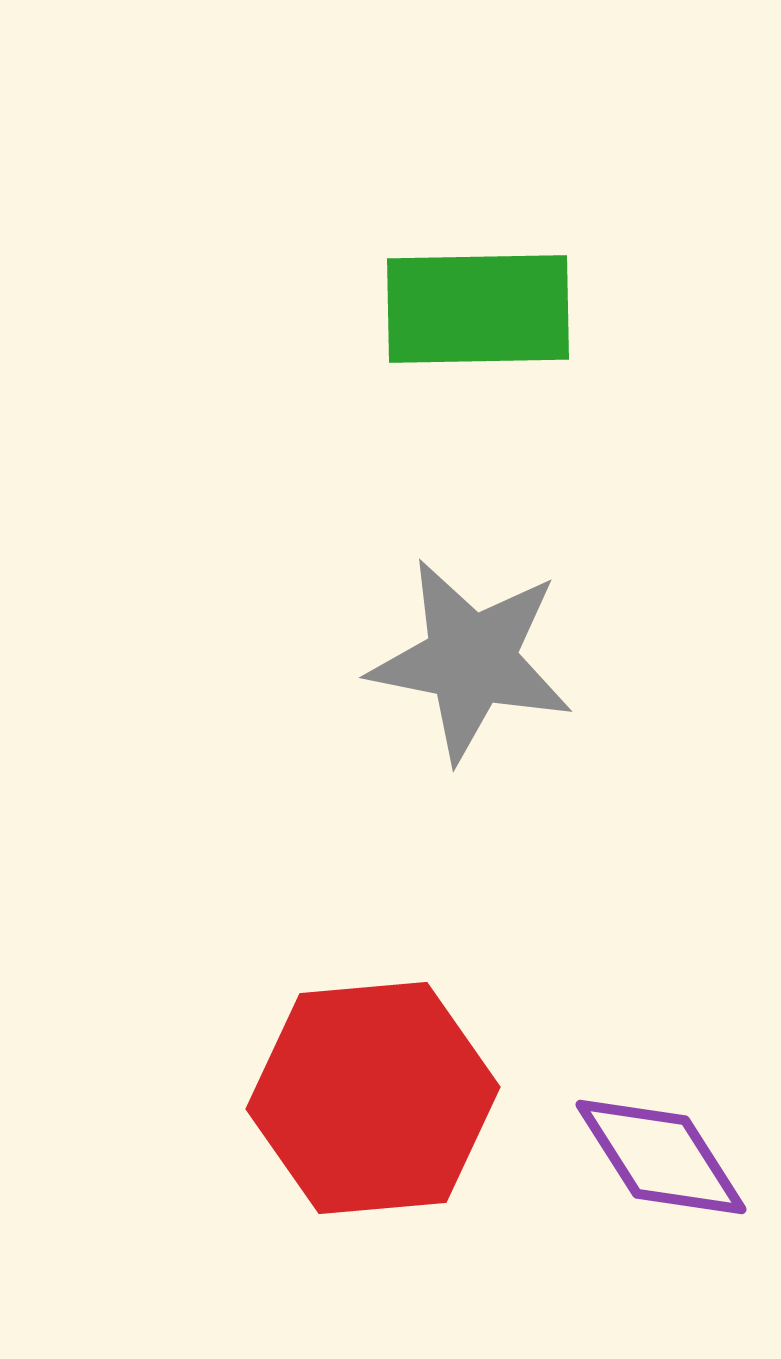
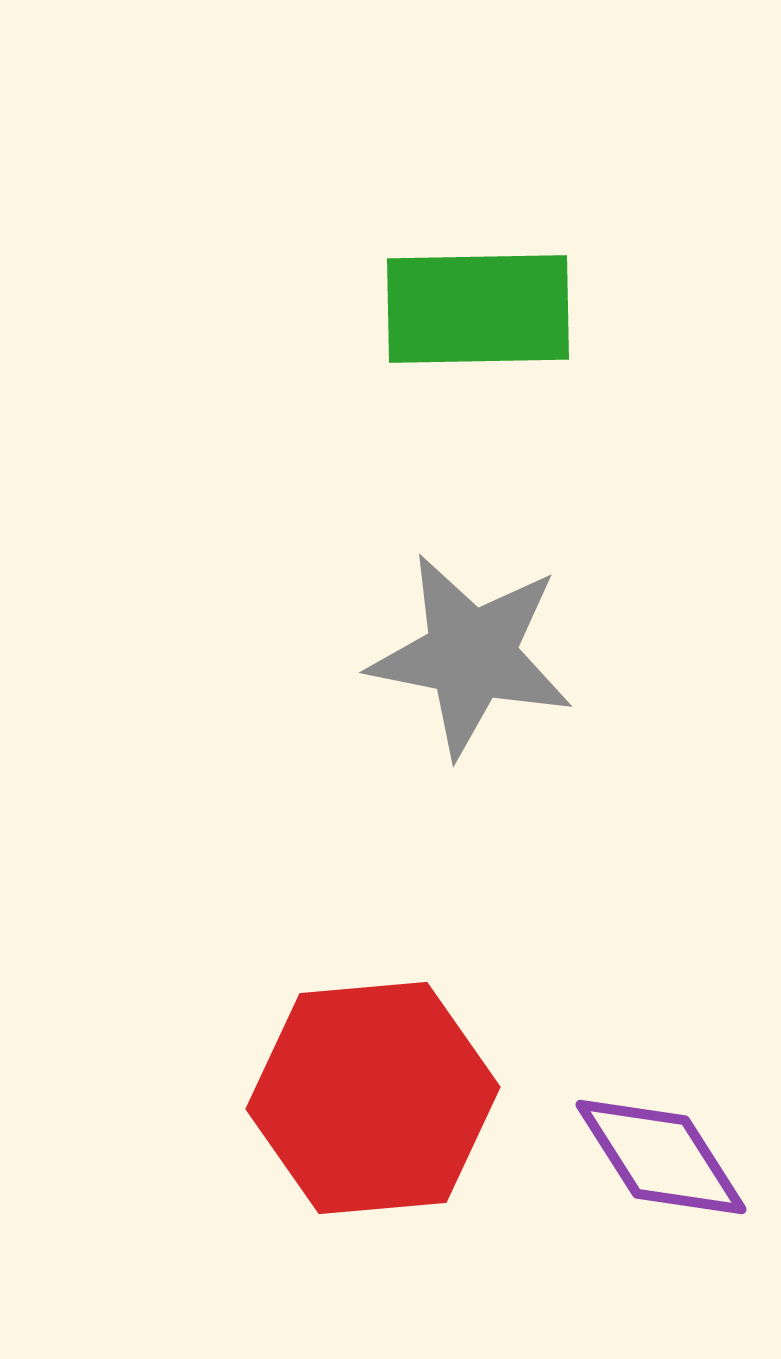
gray star: moved 5 px up
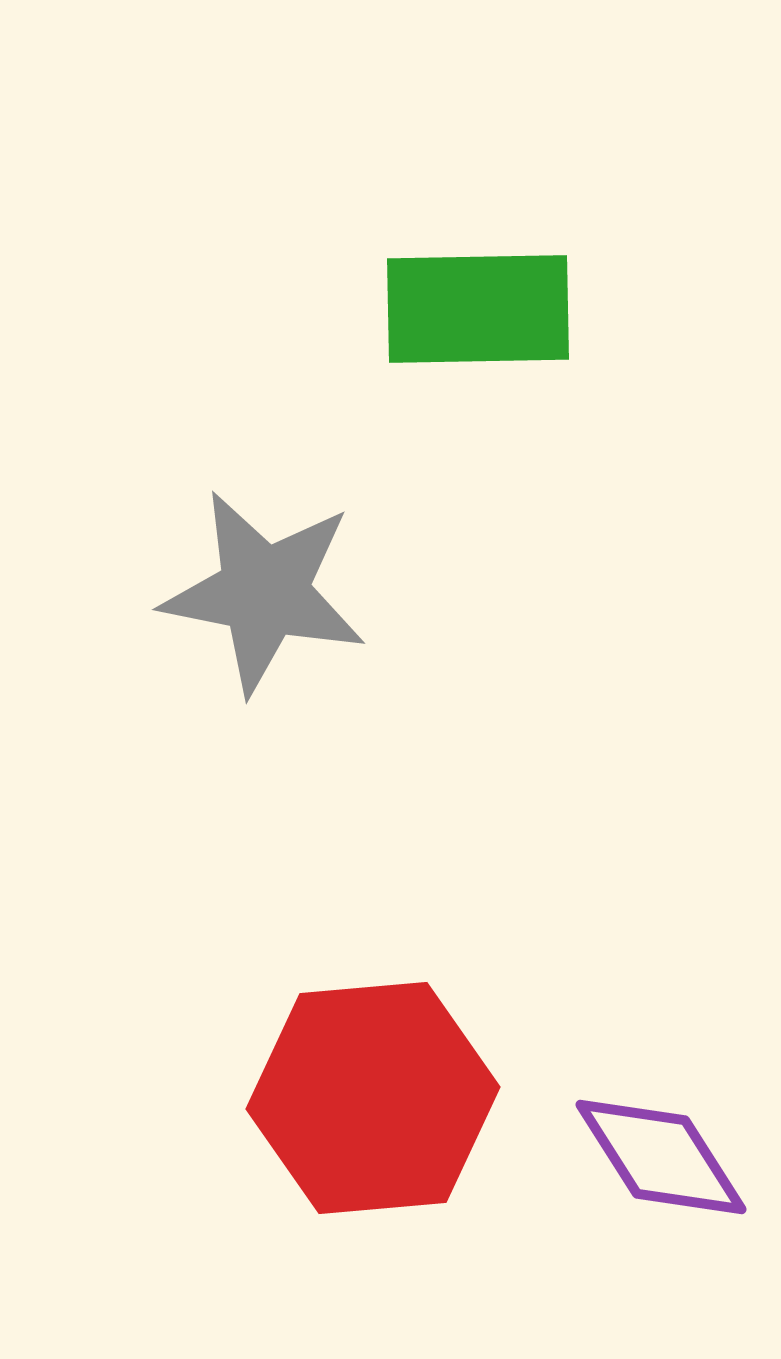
gray star: moved 207 px left, 63 px up
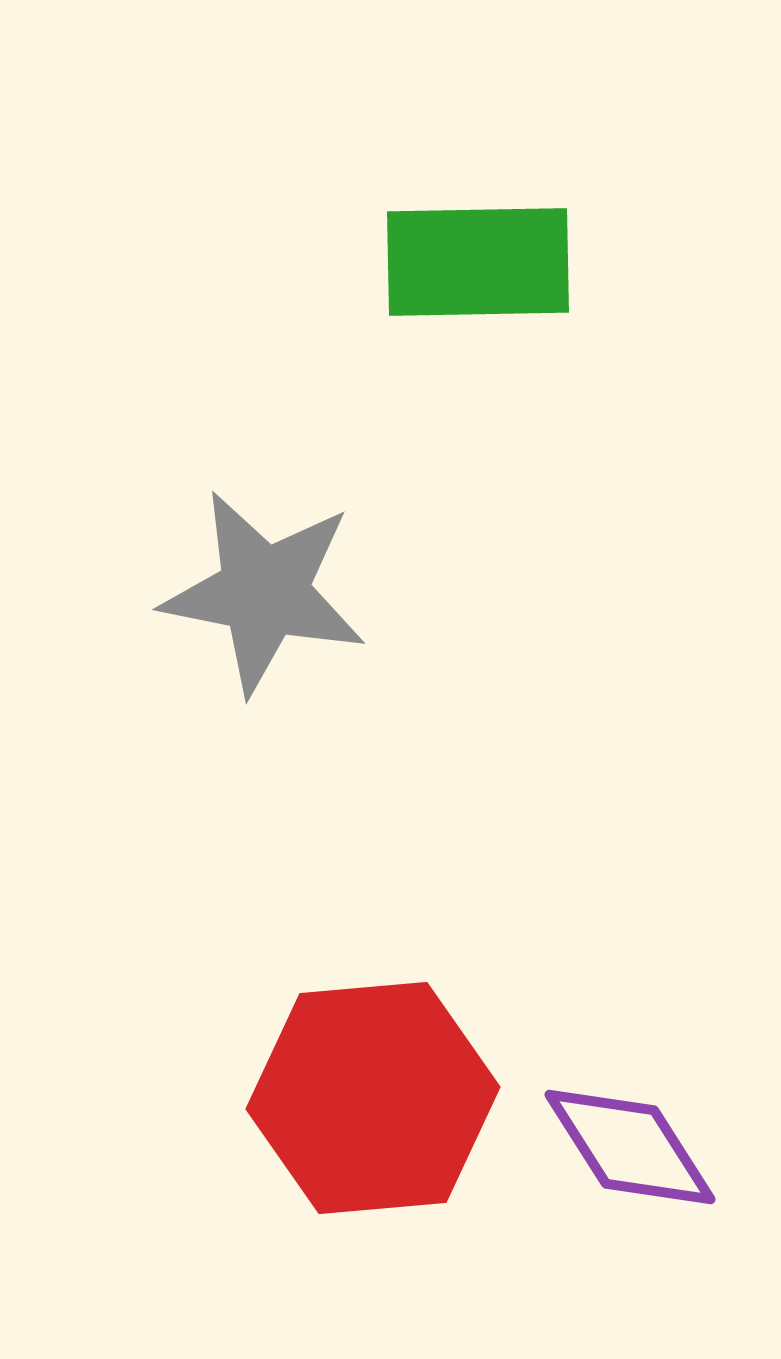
green rectangle: moved 47 px up
purple diamond: moved 31 px left, 10 px up
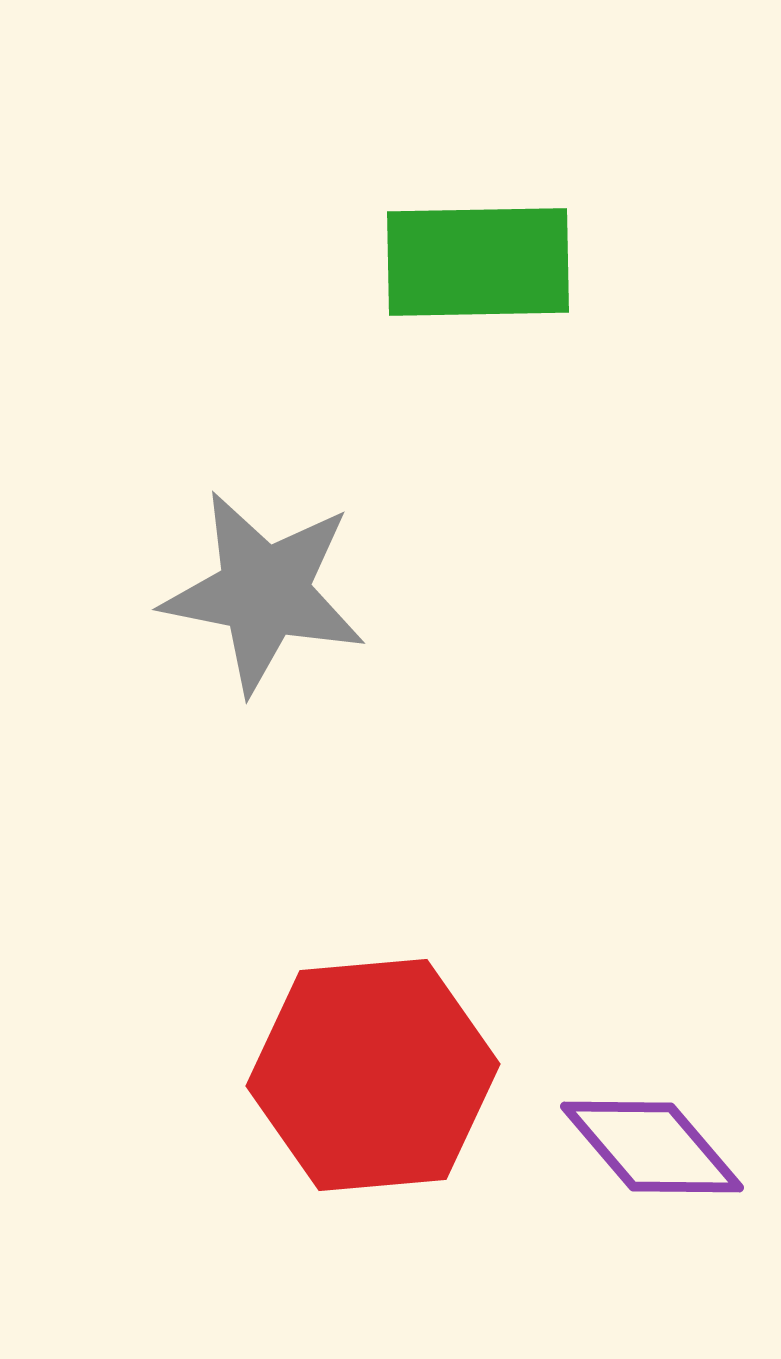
red hexagon: moved 23 px up
purple diamond: moved 22 px right; rotated 8 degrees counterclockwise
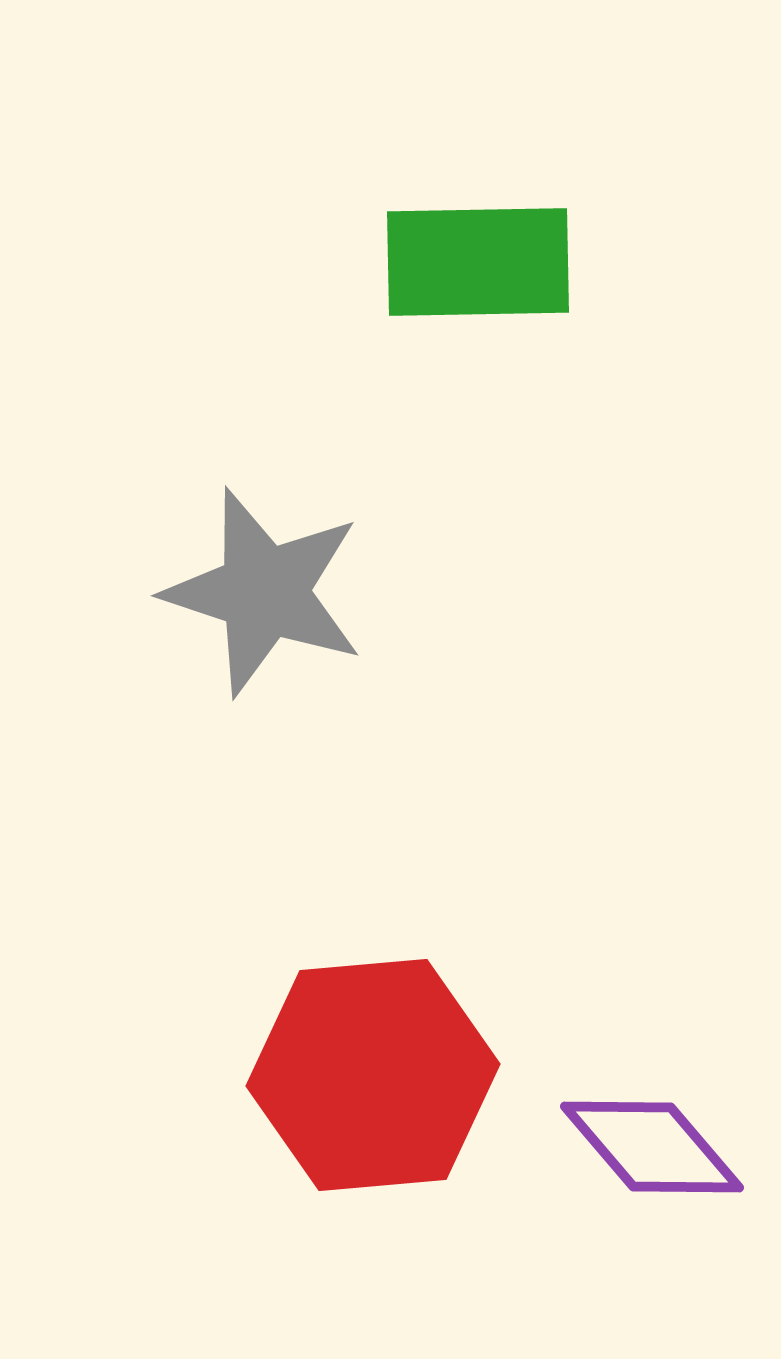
gray star: rotated 7 degrees clockwise
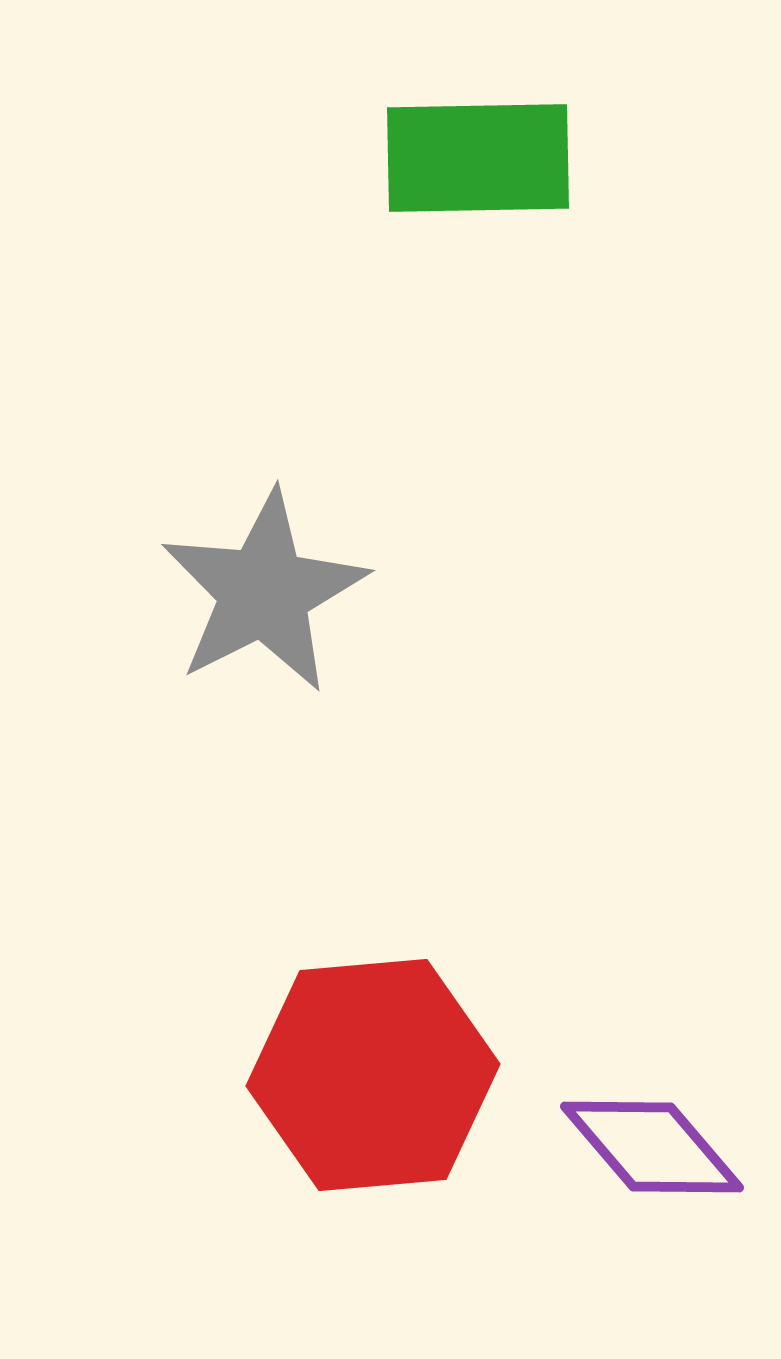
green rectangle: moved 104 px up
gray star: rotated 27 degrees clockwise
